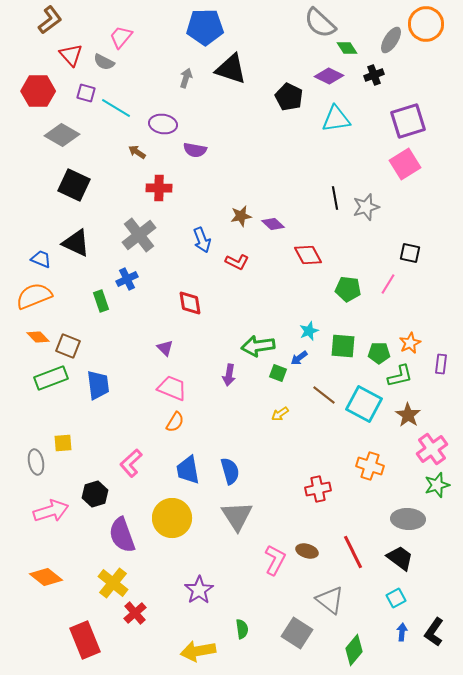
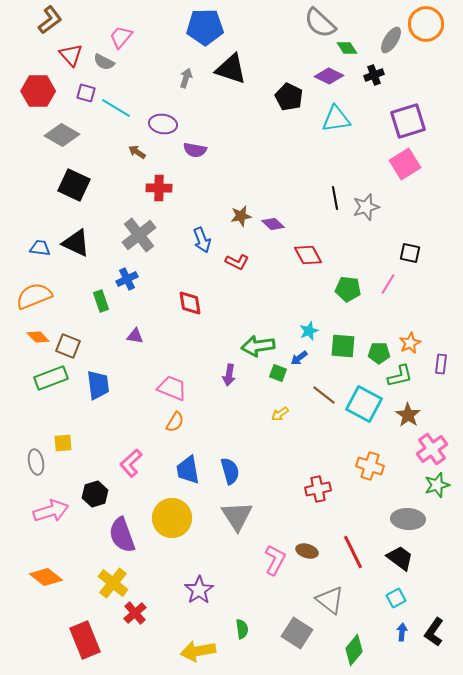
blue trapezoid at (41, 259): moved 1 px left, 11 px up; rotated 15 degrees counterclockwise
purple triangle at (165, 348): moved 30 px left, 12 px up; rotated 36 degrees counterclockwise
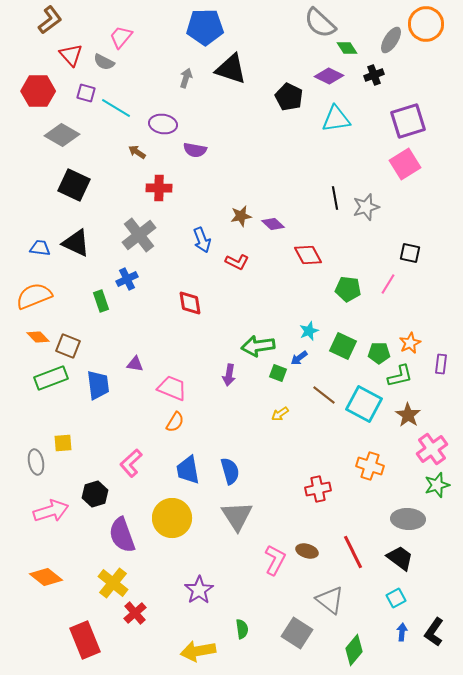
purple triangle at (135, 336): moved 28 px down
green square at (343, 346): rotated 20 degrees clockwise
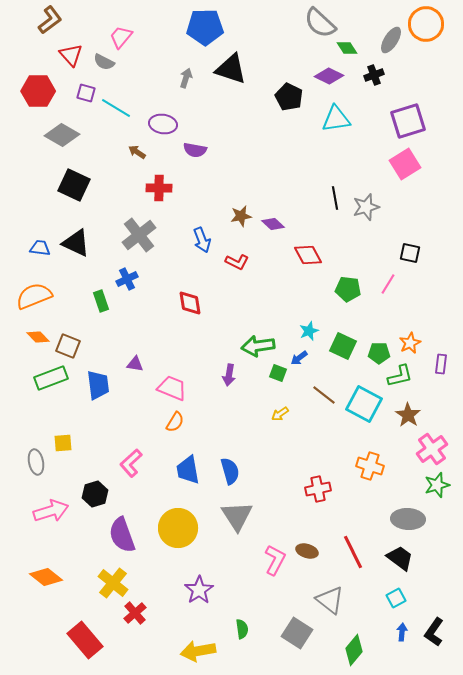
yellow circle at (172, 518): moved 6 px right, 10 px down
red rectangle at (85, 640): rotated 18 degrees counterclockwise
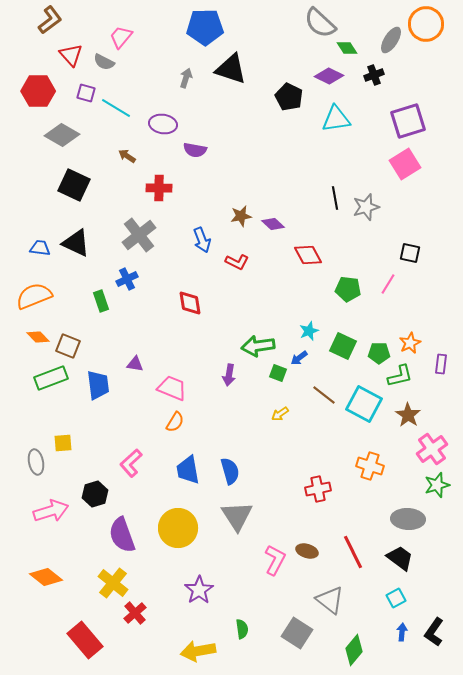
brown arrow at (137, 152): moved 10 px left, 4 px down
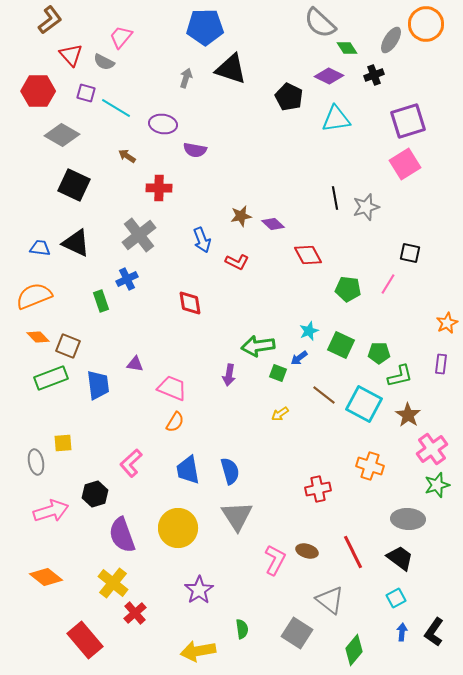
orange star at (410, 343): moved 37 px right, 20 px up
green square at (343, 346): moved 2 px left, 1 px up
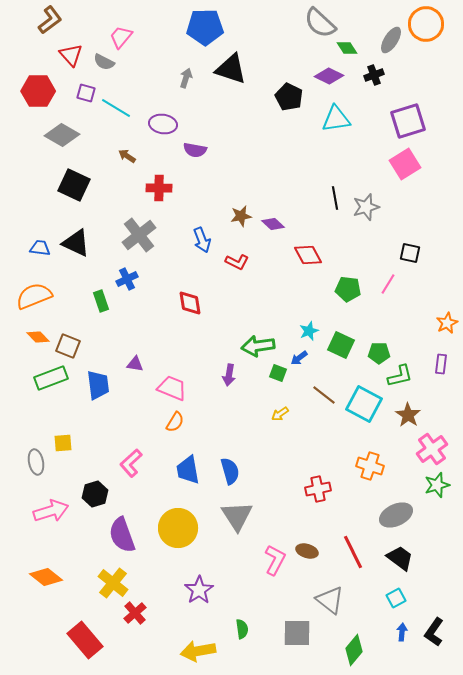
gray ellipse at (408, 519): moved 12 px left, 4 px up; rotated 28 degrees counterclockwise
gray square at (297, 633): rotated 32 degrees counterclockwise
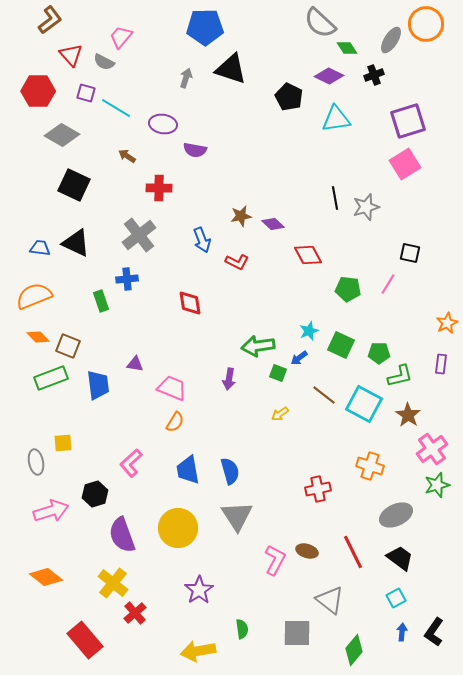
blue cross at (127, 279): rotated 20 degrees clockwise
purple arrow at (229, 375): moved 4 px down
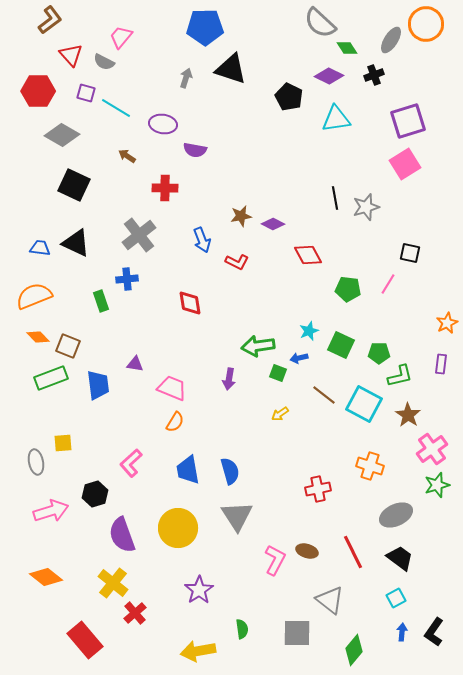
red cross at (159, 188): moved 6 px right
purple diamond at (273, 224): rotated 15 degrees counterclockwise
blue arrow at (299, 358): rotated 24 degrees clockwise
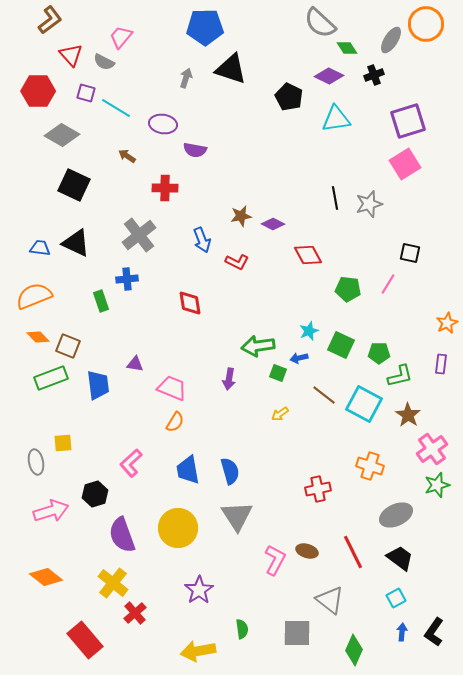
gray star at (366, 207): moved 3 px right, 3 px up
green diamond at (354, 650): rotated 16 degrees counterclockwise
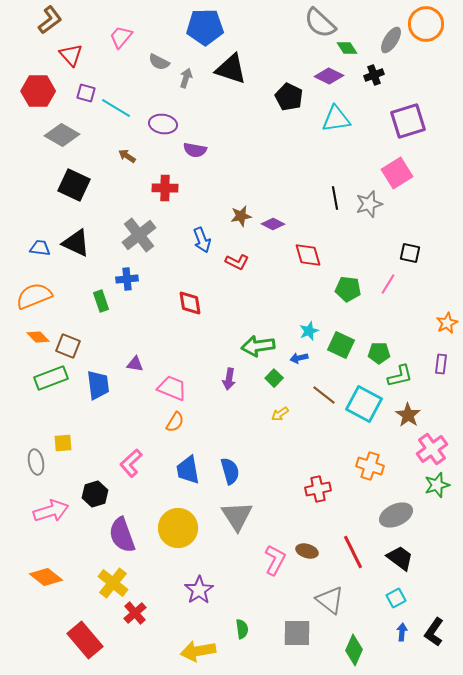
gray semicircle at (104, 62): moved 55 px right
pink square at (405, 164): moved 8 px left, 9 px down
red diamond at (308, 255): rotated 12 degrees clockwise
green square at (278, 373): moved 4 px left, 5 px down; rotated 24 degrees clockwise
